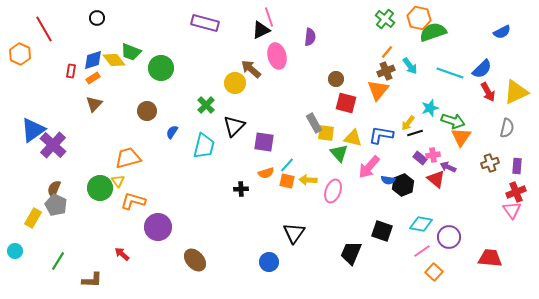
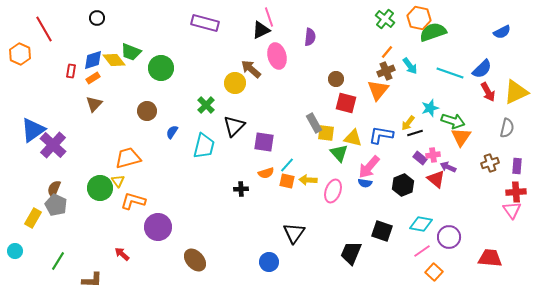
blue semicircle at (388, 180): moved 23 px left, 3 px down
red cross at (516, 192): rotated 18 degrees clockwise
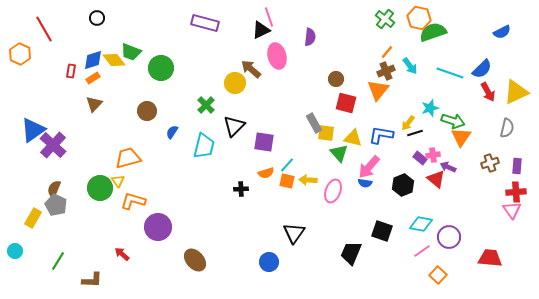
orange square at (434, 272): moved 4 px right, 3 px down
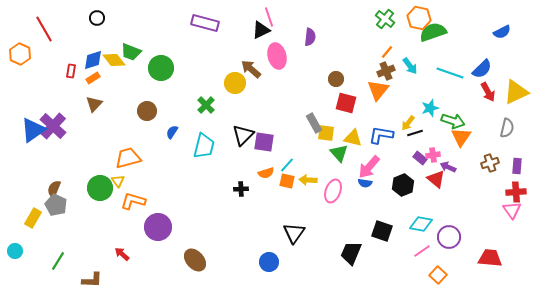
black triangle at (234, 126): moved 9 px right, 9 px down
purple cross at (53, 145): moved 19 px up
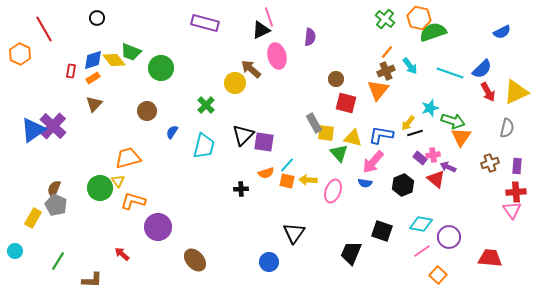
pink arrow at (369, 167): moved 4 px right, 5 px up
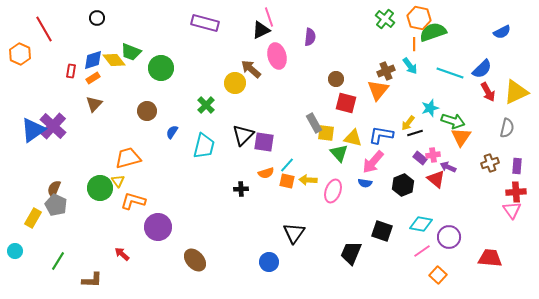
orange line at (387, 52): moved 27 px right, 8 px up; rotated 40 degrees counterclockwise
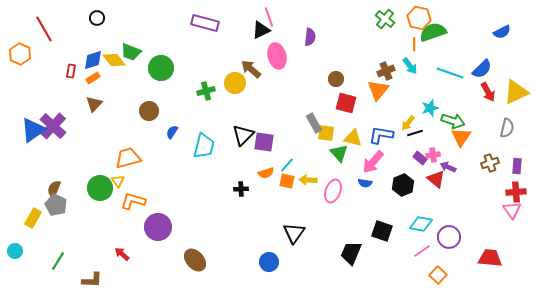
green cross at (206, 105): moved 14 px up; rotated 30 degrees clockwise
brown circle at (147, 111): moved 2 px right
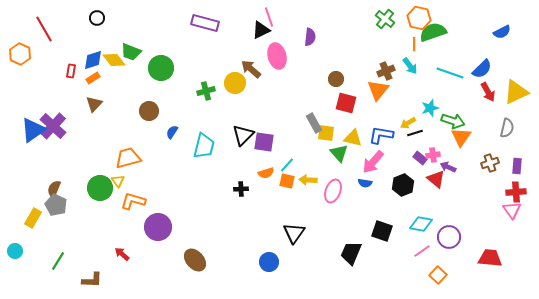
yellow arrow at (408, 123): rotated 21 degrees clockwise
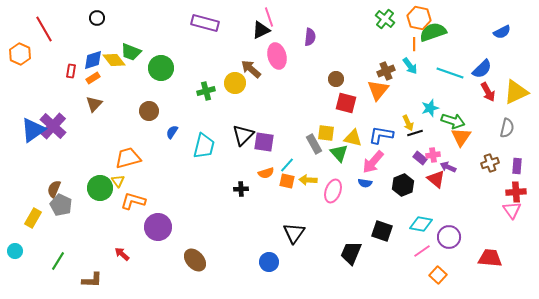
gray rectangle at (314, 123): moved 21 px down
yellow arrow at (408, 123): rotated 84 degrees counterclockwise
gray pentagon at (56, 205): moved 5 px right
